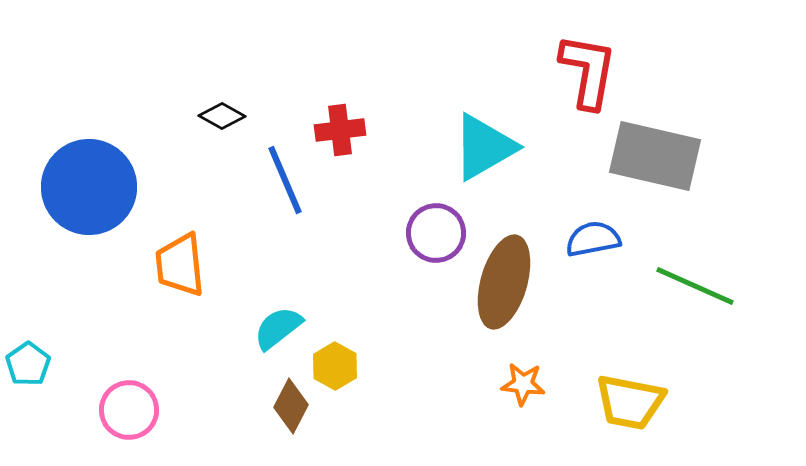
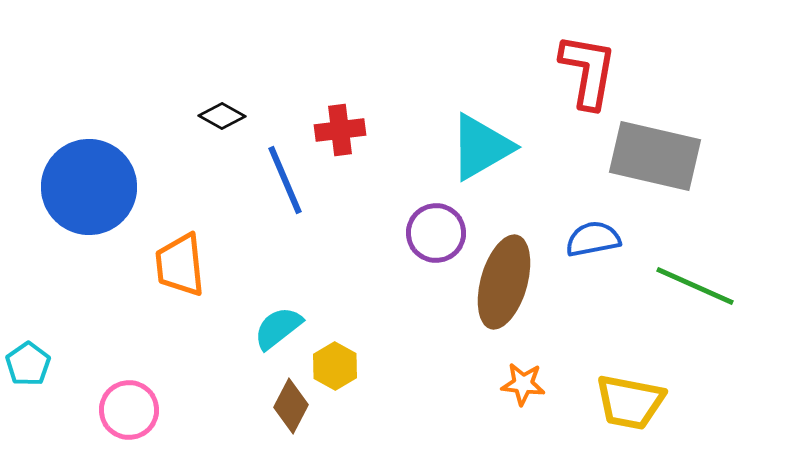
cyan triangle: moved 3 px left
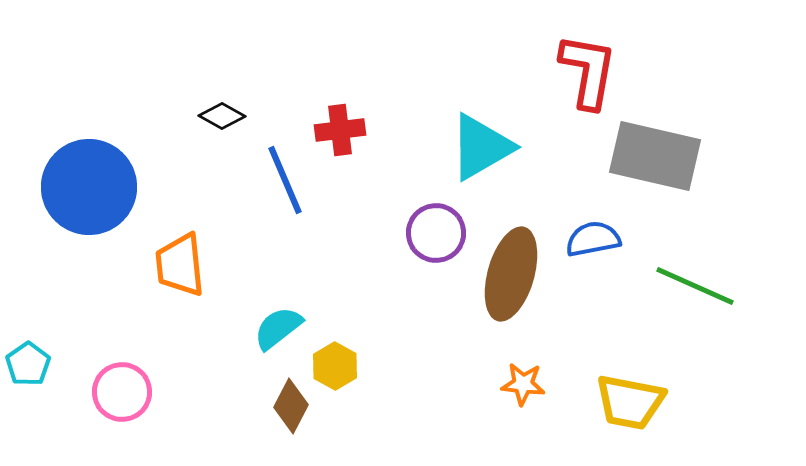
brown ellipse: moved 7 px right, 8 px up
pink circle: moved 7 px left, 18 px up
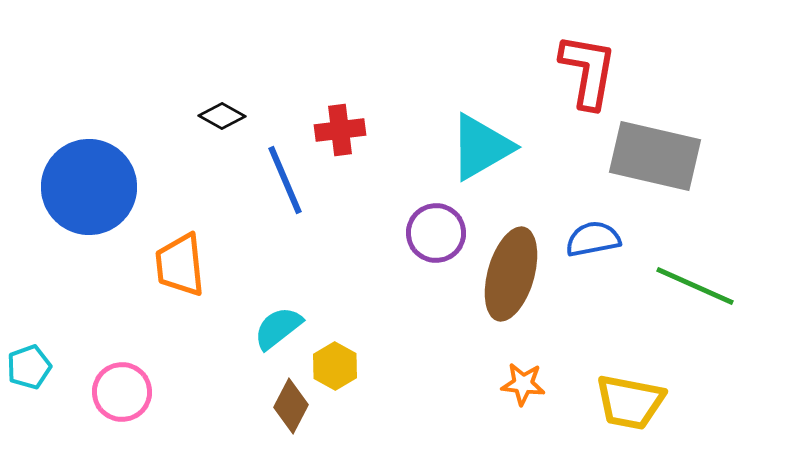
cyan pentagon: moved 1 px right, 3 px down; rotated 15 degrees clockwise
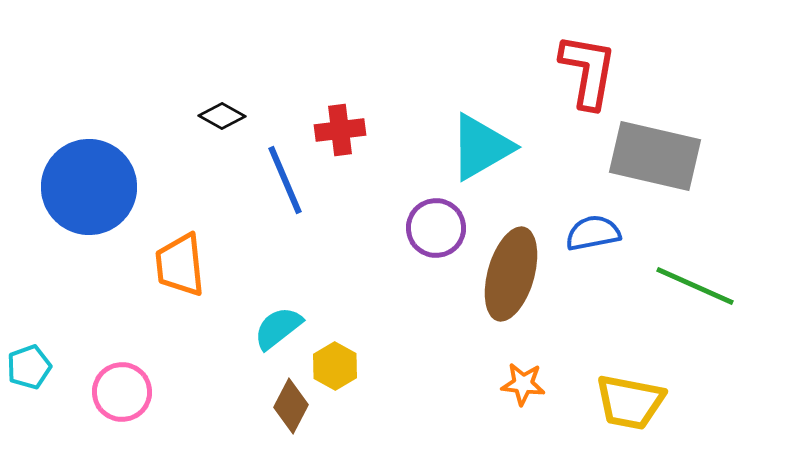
purple circle: moved 5 px up
blue semicircle: moved 6 px up
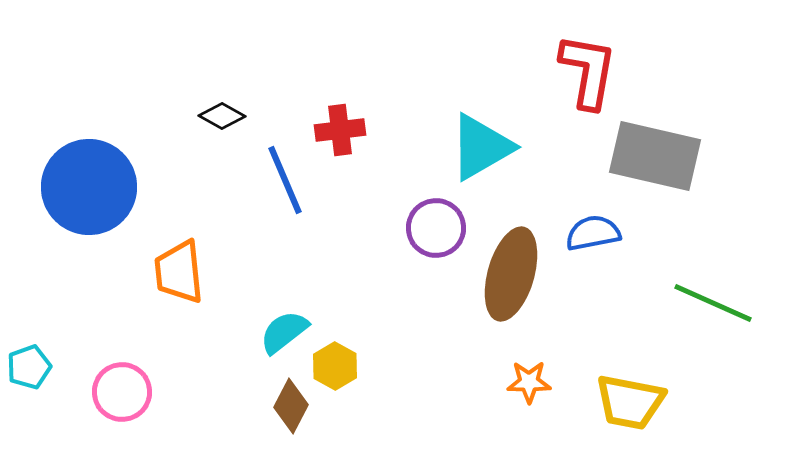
orange trapezoid: moved 1 px left, 7 px down
green line: moved 18 px right, 17 px down
cyan semicircle: moved 6 px right, 4 px down
orange star: moved 6 px right, 2 px up; rotated 6 degrees counterclockwise
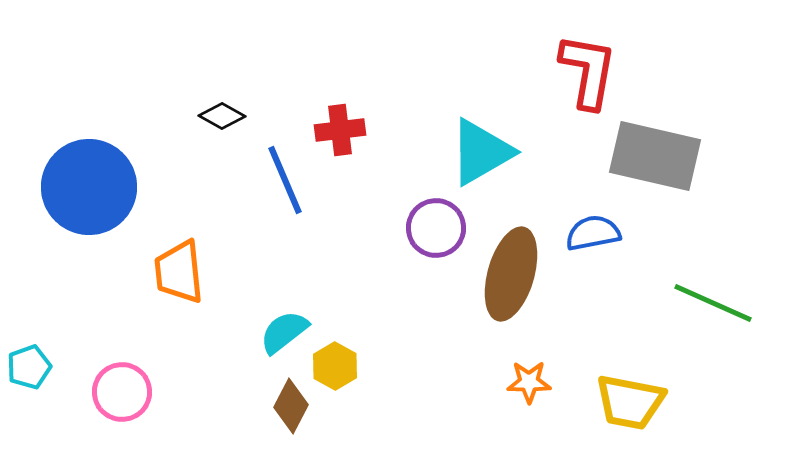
cyan triangle: moved 5 px down
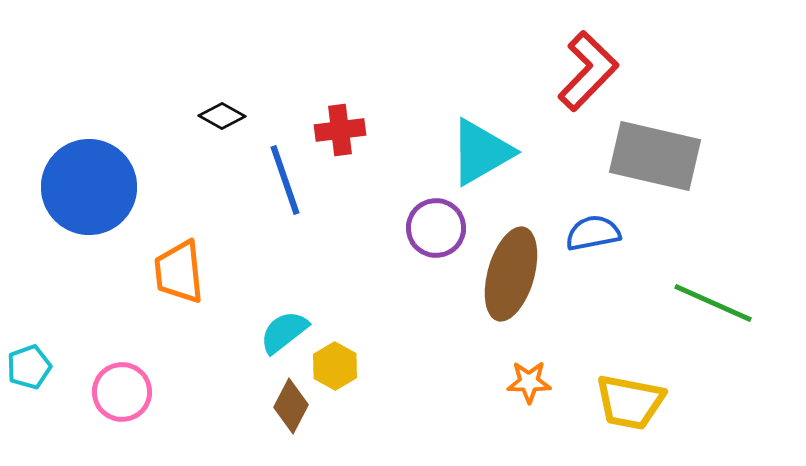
red L-shape: rotated 34 degrees clockwise
blue line: rotated 4 degrees clockwise
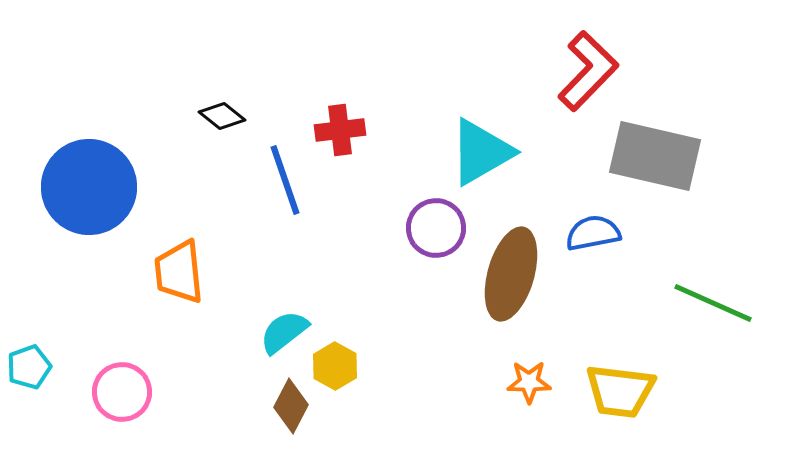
black diamond: rotated 9 degrees clockwise
yellow trapezoid: moved 10 px left, 11 px up; rotated 4 degrees counterclockwise
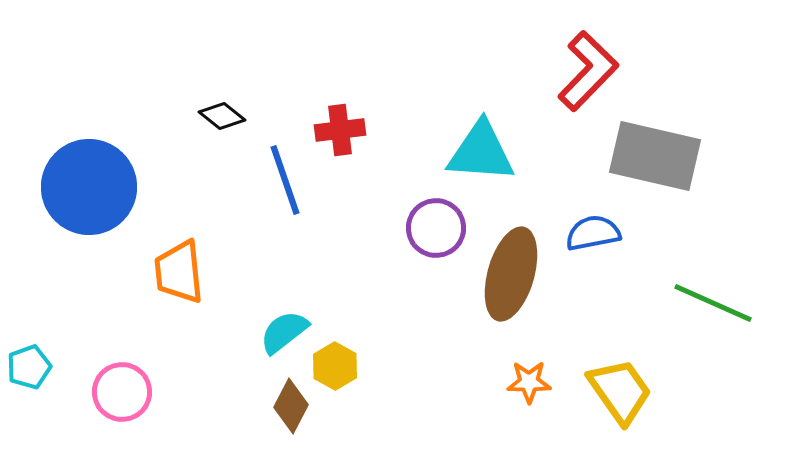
cyan triangle: rotated 34 degrees clockwise
yellow trapezoid: rotated 132 degrees counterclockwise
